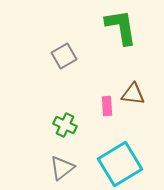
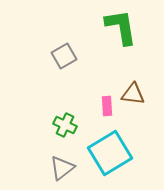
cyan square: moved 10 px left, 11 px up
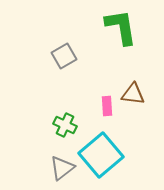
cyan square: moved 9 px left, 2 px down; rotated 9 degrees counterclockwise
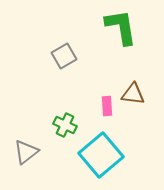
gray triangle: moved 36 px left, 16 px up
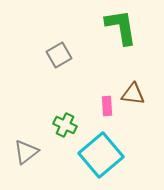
gray square: moved 5 px left, 1 px up
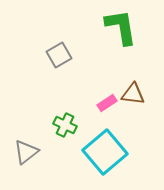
pink rectangle: moved 3 px up; rotated 60 degrees clockwise
cyan square: moved 4 px right, 3 px up
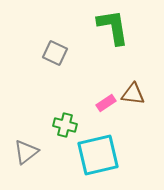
green L-shape: moved 8 px left
gray square: moved 4 px left, 2 px up; rotated 35 degrees counterclockwise
pink rectangle: moved 1 px left
green cross: rotated 10 degrees counterclockwise
cyan square: moved 7 px left, 3 px down; rotated 27 degrees clockwise
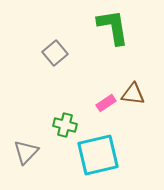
gray square: rotated 25 degrees clockwise
gray triangle: rotated 8 degrees counterclockwise
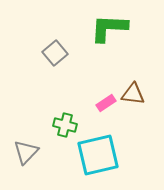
green L-shape: moved 4 px left, 1 px down; rotated 78 degrees counterclockwise
